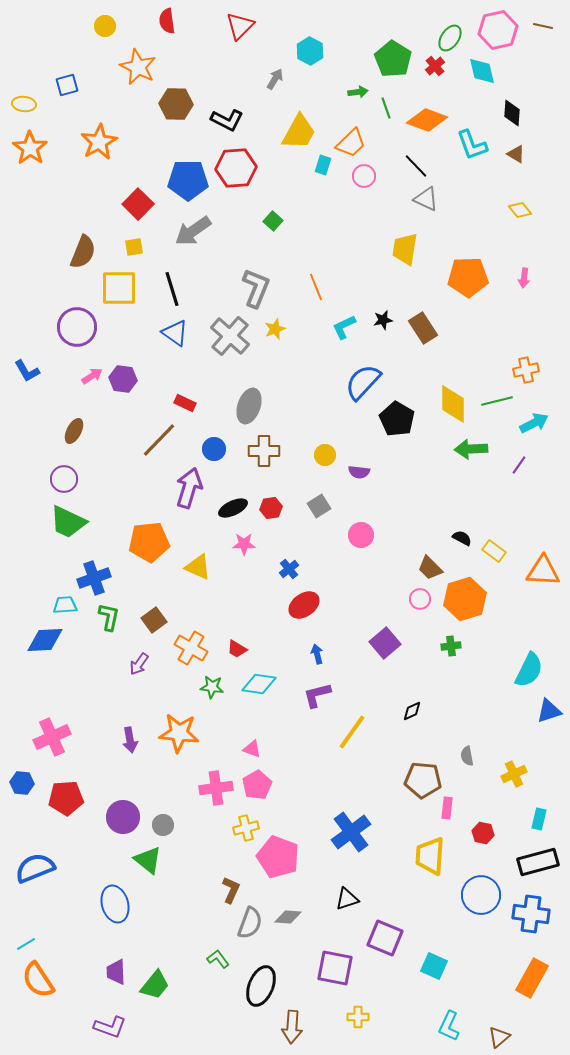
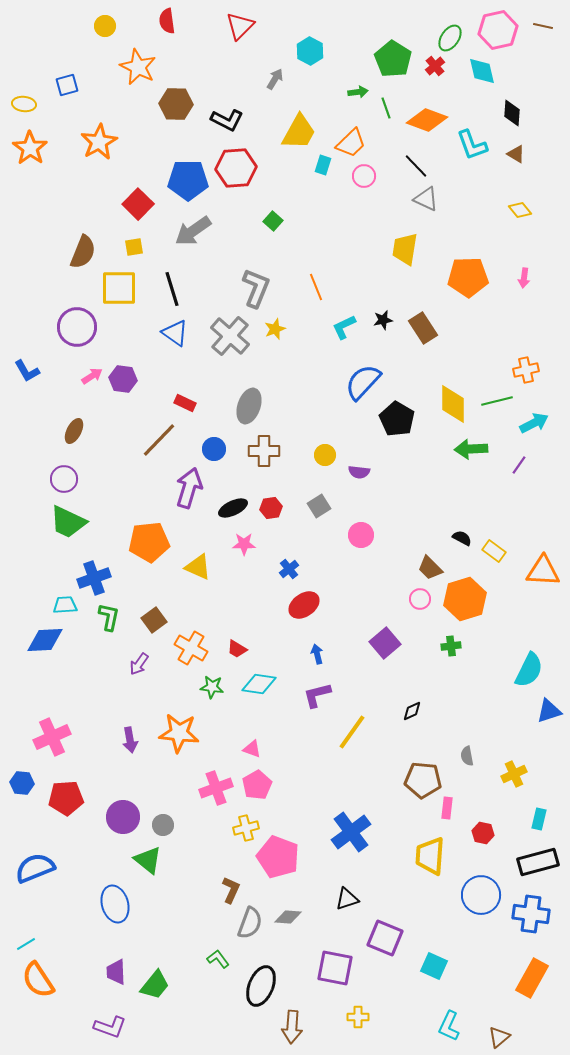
pink cross at (216, 788): rotated 12 degrees counterclockwise
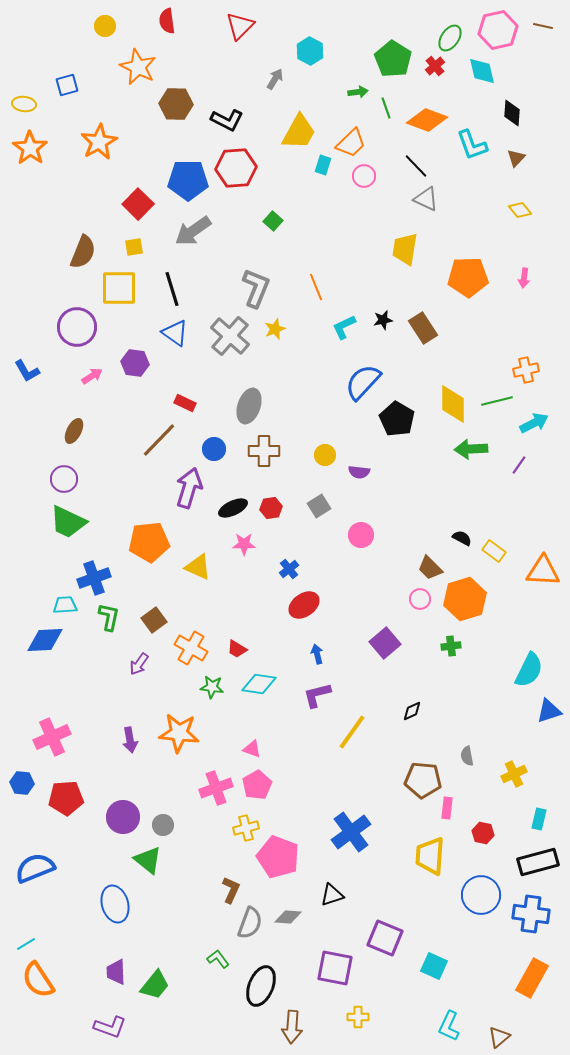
brown triangle at (516, 154): moved 4 px down; rotated 42 degrees clockwise
purple hexagon at (123, 379): moved 12 px right, 16 px up
black triangle at (347, 899): moved 15 px left, 4 px up
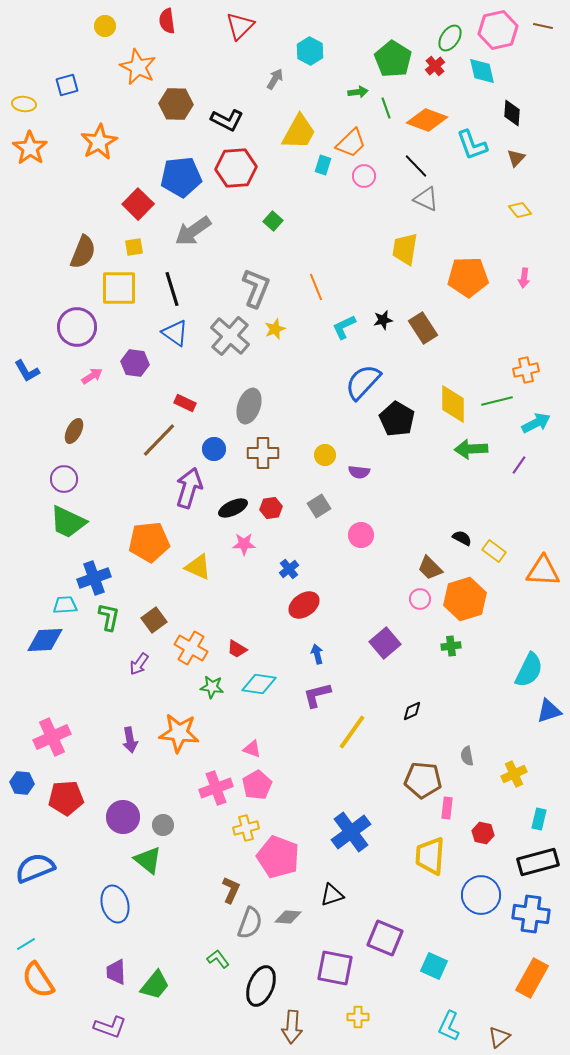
blue pentagon at (188, 180): moved 7 px left, 3 px up; rotated 6 degrees counterclockwise
cyan arrow at (534, 423): moved 2 px right
brown cross at (264, 451): moved 1 px left, 2 px down
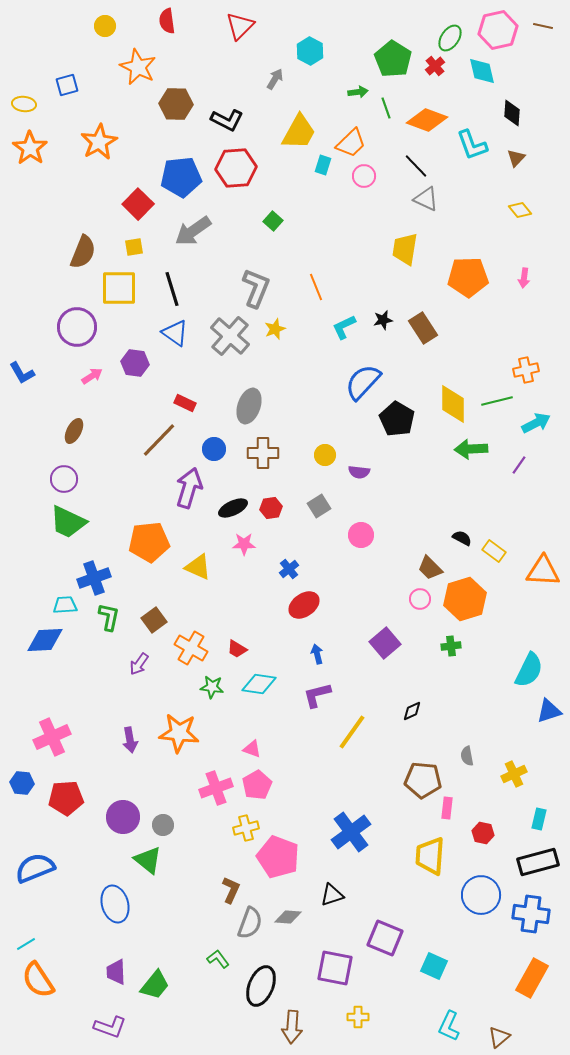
blue L-shape at (27, 371): moved 5 px left, 2 px down
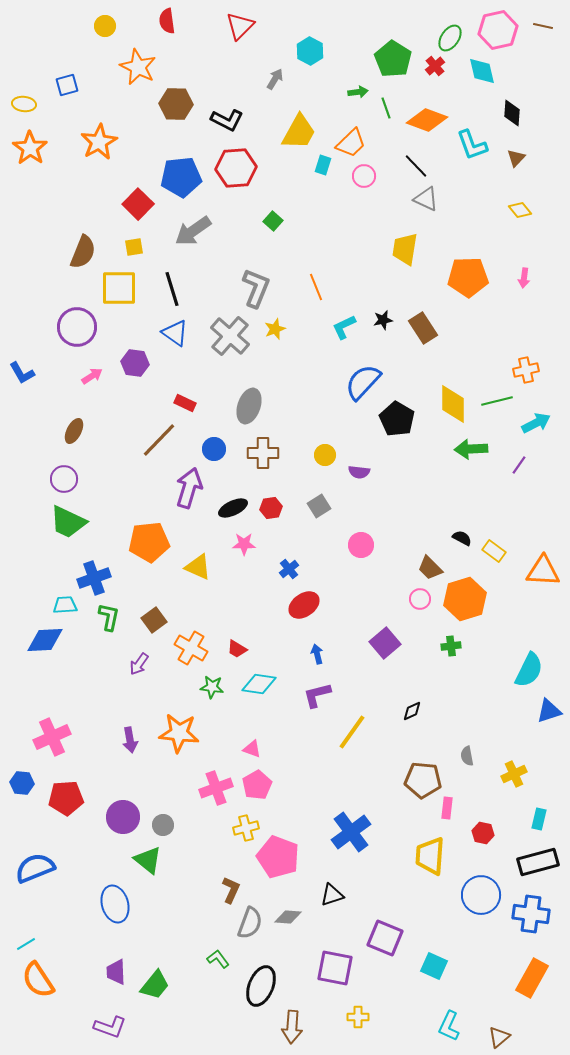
pink circle at (361, 535): moved 10 px down
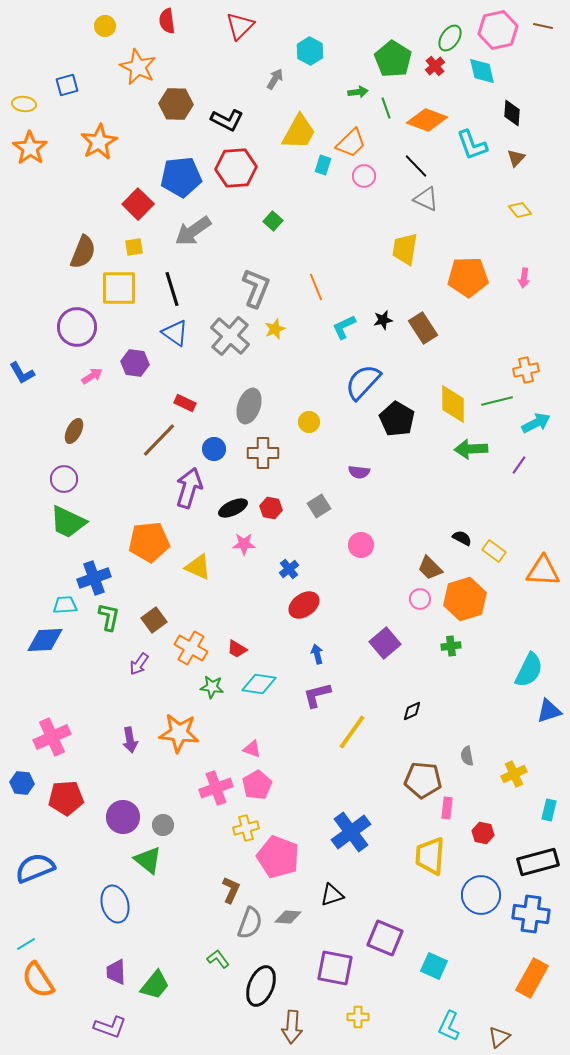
yellow circle at (325, 455): moved 16 px left, 33 px up
red hexagon at (271, 508): rotated 20 degrees clockwise
cyan rectangle at (539, 819): moved 10 px right, 9 px up
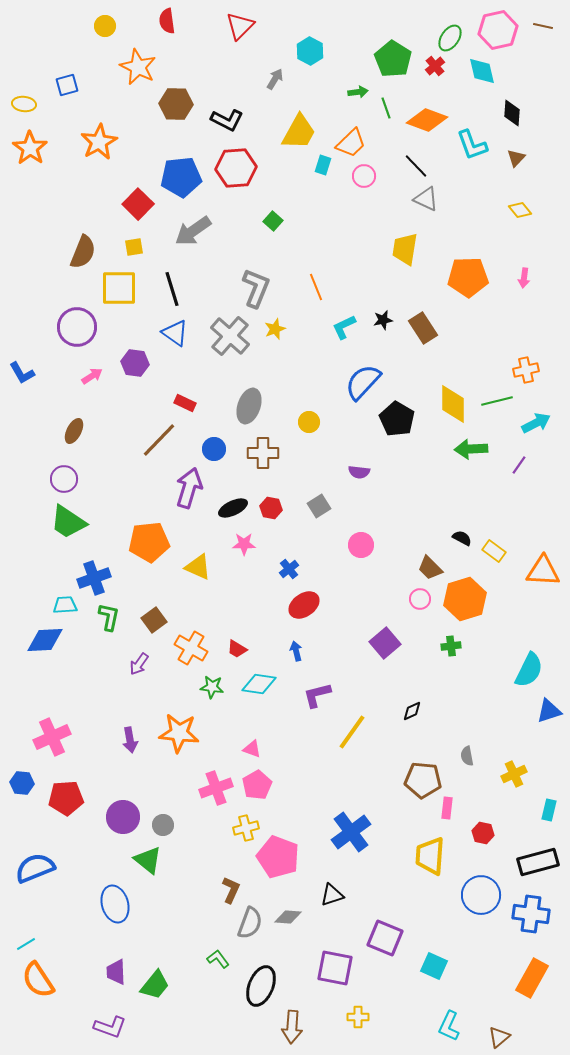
green trapezoid at (68, 522): rotated 9 degrees clockwise
blue arrow at (317, 654): moved 21 px left, 3 px up
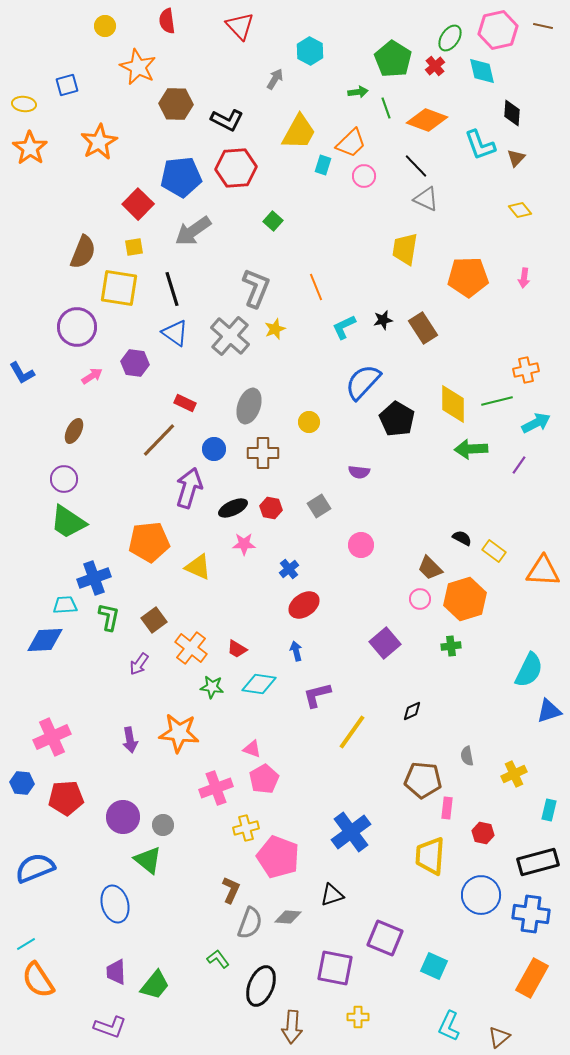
red triangle at (240, 26): rotated 28 degrees counterclockwise
cyan L-shape at (472, 145): moved 8 px right
yellow square at (119, 288): rotated 9 degrees clockwise
orange cross at (191, 648): rotated 8 degrees clockwise
pink pentagon at (257, 785): moved 7 px right, 6 px up
